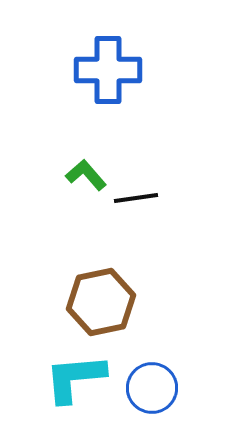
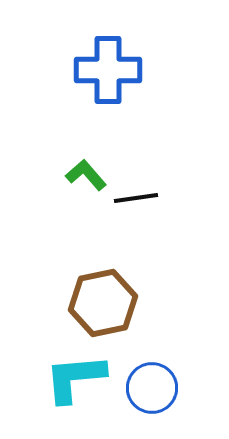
brown hexagon: moved 2 px right, 1 px down
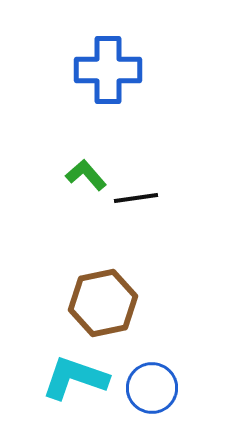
cyan L-shape: rotated 24 degrees clockwise
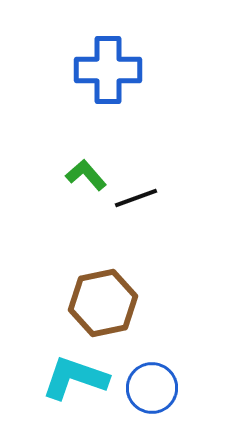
black line: rotated 12 degrees counterclockwise
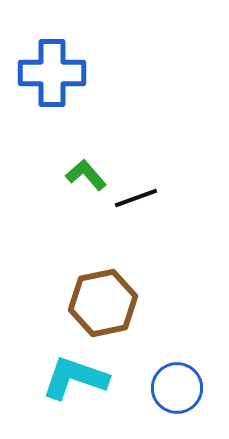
blue cross: moved 56 px left, 3 px down
blue circle: moved 25 px right
